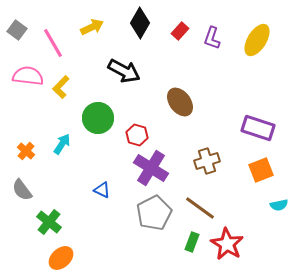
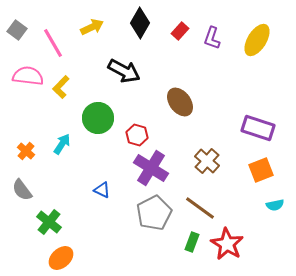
brown cross: rotated 30 degrees counterclockwise
cyan semicircle: moved 4 px left
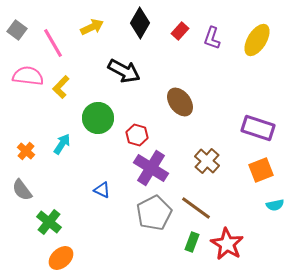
brown line: moved 4 px left
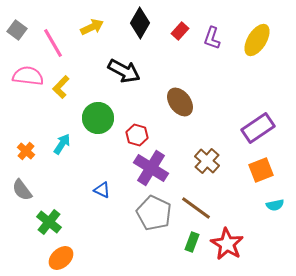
purple rectangle: rotated 52 degrees counterclockwise
gray pentagon: rotated 20 degrees counterclockwise
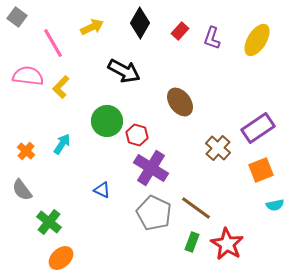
gray square: moved 13 px up
green circle: moved 9 px right, 3 px down
brown cross: moved 11 px right, 13 px up
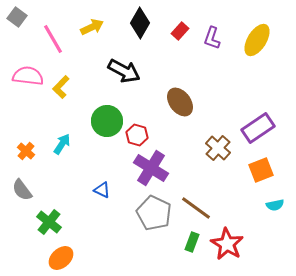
pink line: moved 4 px up
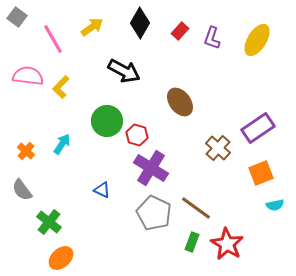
yellow arrow: rotated 10 degrees counterclockwise
orange square: moved 3 px down
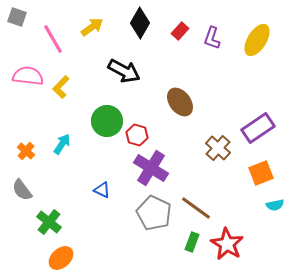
gray square: rotated 18 degrees counterclockwise
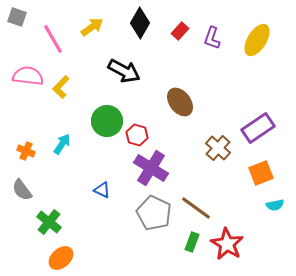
orange cross: rotated 18 degrees counterclockwise
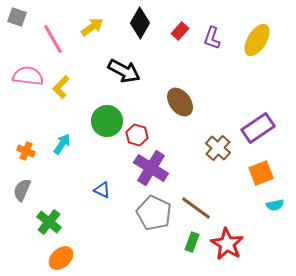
gray semicircle: rotated 60 degrees clockwise
